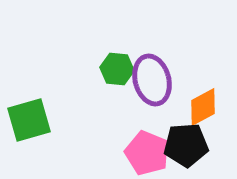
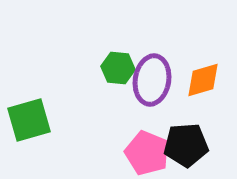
green hexagon: moved 1 px right, 1 px up
purple ellipse: rotated 24 degrees clockwise
orange diamond: moved 27 px up; rotated 12 degrees clockwise
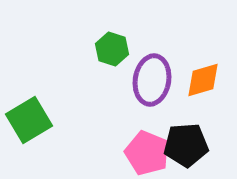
green hexagon: moved 6 px left, 19 px up; rotated 12 degrees clockwise
green square: rotated 15 degrees counterclockwise
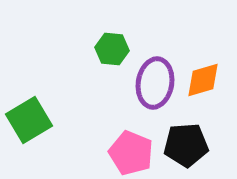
green hexagon: rotated 12 degrees counterclockwise
purple ellipse: moved 3 px right, 3 px down
pink pentagon: moved 16 px left
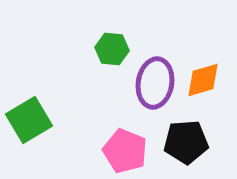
black pentagon: moved 3 px up
pink pentagon: moved 6 px left, 2 px up
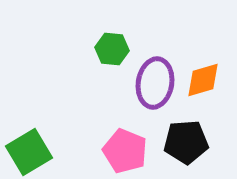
green square: moved 32 px down
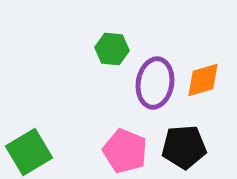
black pentagon: moved 2 px left, 5 px down
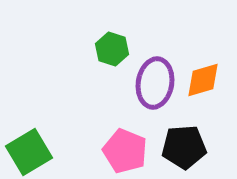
green hexagon: rotated 12 degrees clockwise
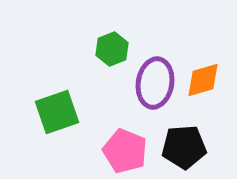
green hexagon: rotated 20 degrees clockwise
green square: moved 28 px right, 40 px up; rotated 12 degrees clockwise
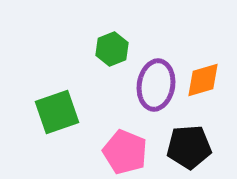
purple ellipse: moved 1 px right, 2 px down
black pentagon: moved 5 px right
pink pentagon: moved 1 px down
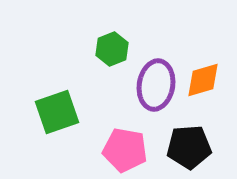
pink pentagon: moved 2 px up; rotated 12 degrees counterclockwise
